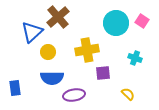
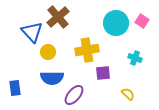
blue triangle: rotated 30 degrees counterclockwise
purple ellipse: rotated 40 degrees counterclockwise
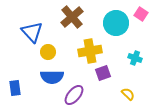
brown cross: moved 14 px right
pink square: moved 1 px left, 7 px up
yellow cross: moved 3 px right, 1 px down
purple square: rotated 14 degrees counterclockwise
blue semicircle: moved 1 px up
